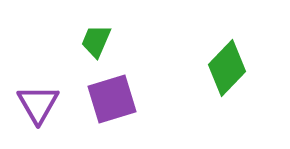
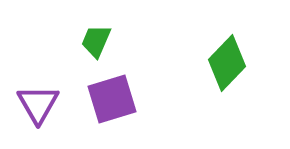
green diamond: moved 5 px up
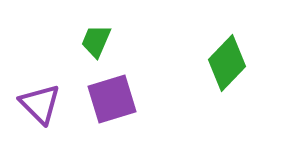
purple triangle: moved 2 px right; rotated 15 degrees counterclockwise
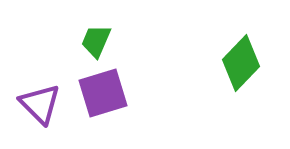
green diamond: moved 14 px right
purple square: moved 9 px left, 6 px up
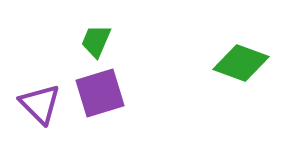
green diamond: rotated 66 degrees clockwise
purple square: moved 3 px left
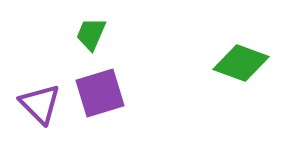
green trapezoid: moved 5 px left, 7 px up
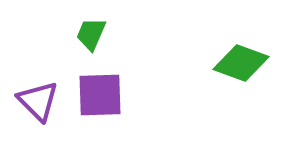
purple square: moved 2 px down; rotated 15 degrees clockwise
purple triangle: moved 2 px left, 3 px up
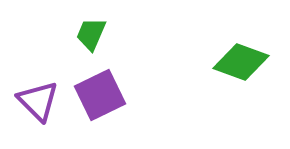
green diamond: moved 1 px up
purple square: rotated 24 degrees counterclockwise
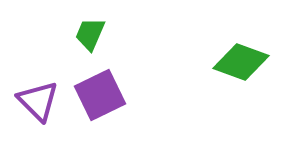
green trapezoid: moved 1 px left
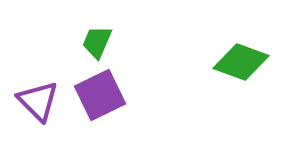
green trapezoid: moved 7 px right, 8 px down
